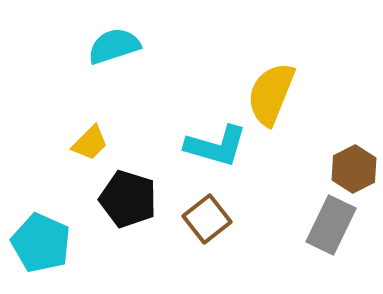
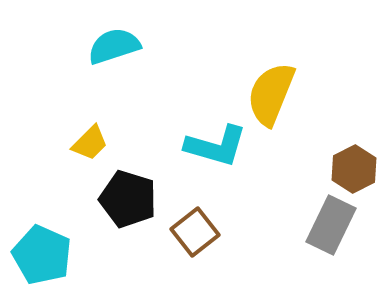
brown square: moved 12 px left, 13 px down
cyan pentagon: moved 1 px right, 12 px down
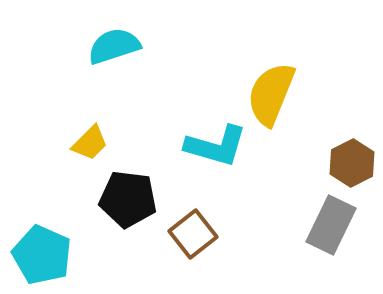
brown hexagon: moved 2 px left, 6 px up
black pentagon: rotated 10 degrees counterclockwise
brown square: moved 2 px left, 2 px down
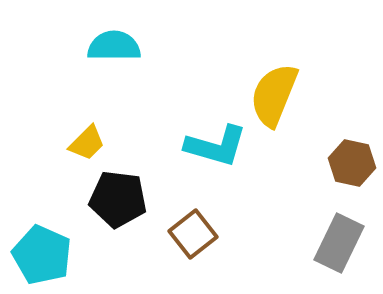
cyan semicircle: rotated 18 degrees clockwise
yellow semicircle: moved 3 px right, 1 px down
yellow trapezoid: moved 3 px left
brown hexagon: rotated 21 degrees counterclockwise
black pentagon: moved 10 px left
gray rectangle: moved 8 px right, 18 px down
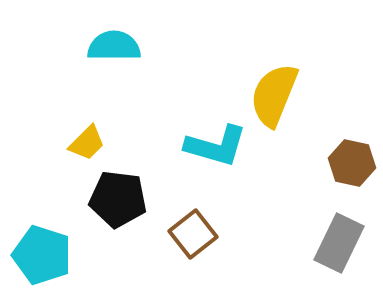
cyan pentagon: rotated 6 degrees counterclockwise
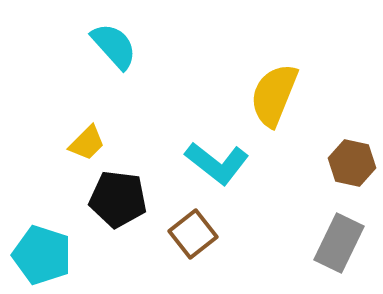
cyan semicircle: rotated 48 degrees clockwise
cyan L-shape: moved 1 px right, 17 px down; rotated 22 degrees clockwise
